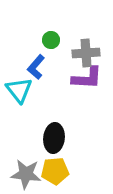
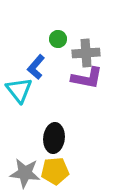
green circle: moved 7 px right, 1 px up
purple L-shape: rotated 8 degrees clockwise
gray star: moved 1 px left, 1 px up
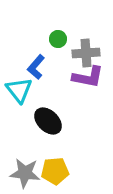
purple L-shape: moved 1 px right, 1 px up
black ellipse: moved 6 px left, 17 px up; rotated 52 degrees counterclockwise
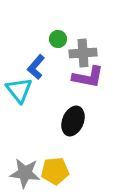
gray cross: moved 3 px left
black ellipse: moved 25 px right; rotated 68 degrees clockwise
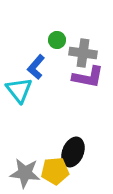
green circle: moved 1 px left, 1 px down
gray cross: rotated 12 degrees clockwise
black ellipse: moved 31 px down
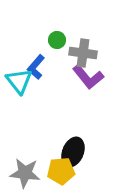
purple L-shape: rotated 40 degrees clockwise
cyan triangle: moved 9 px up
yellow pentagon: moved 6 px right
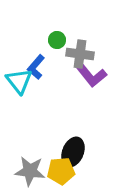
gray cross: moved 3 px left, 1 px down
purple L-shape: moved 3 px right, 2 px up
gray star: moved 5 px right, 2 px up
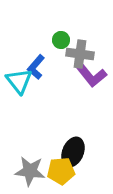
green circle: moved 4 px right
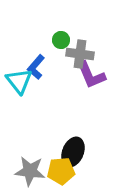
purple L-shape: rotated 16 degrees clockwise
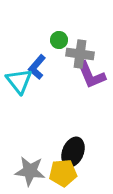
green circle: moved 2 px left
blue L-shape: moved 1 px right
yellow pentagon: moved 2 px right, 2 px down
